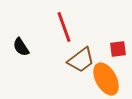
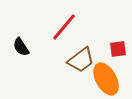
red line: rotated 60 degrees clockwise
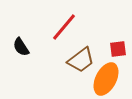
orange ellipse: rotated 56 degrees clockwise
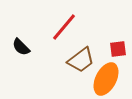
black semicircle: rotated 12 degrees counterclockwise
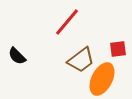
red line: moved 3 px right, 5 px up
black semicircle: moved 4 px left, 9 px down
orange ellipse: moved 4 px left
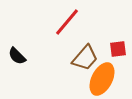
brown trapezoid: moved 4 px right, 2 px up; rotated 12 degrees counterclockwise
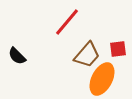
brown trapezoid: moved 2 px right, 3 px up
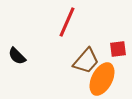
red line: rotated 16 degrees counterclockwise
brown trapezoid: moved 1 px left, 6 px down
